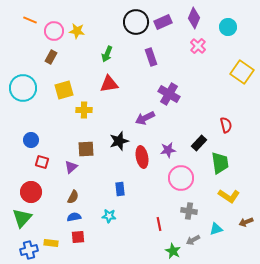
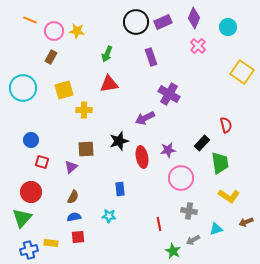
black rectangle at (199, 143): moved 3 px right
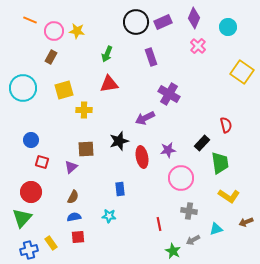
yellow rectangle at (51, 243): rotated 48 degrees clockwise
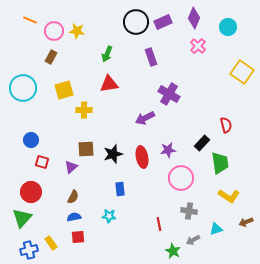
black star at (119, 141): moved 6 px left, 13 px down
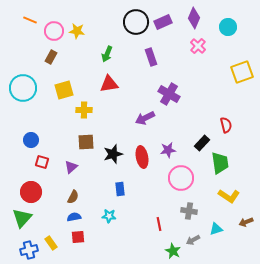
yellow square at (242, 72): rotated 35 degrees clockwise
brown square at (86, 149): moved 7 px up
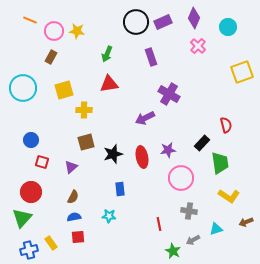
brown square at (86, 142): rotated 12 degrees counterclockwise
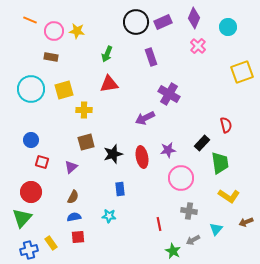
brown rectangle at (51, 57): rotated 72 degrees clockwise
cyan circle at (23, 88): moved 8 px right, 1 px down
cyan triangle at (216, 229): rotated 32 degrees counterclockwise
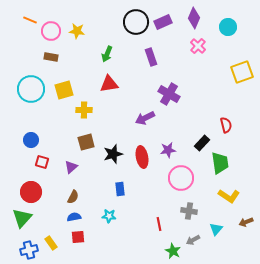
pink circle at (54, 31): moved 3 px left
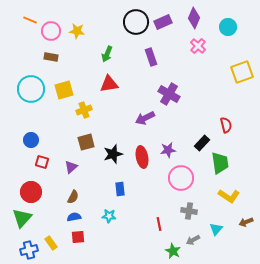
yellow cross at (84, 110): rotated 21 degrees counterclockwise
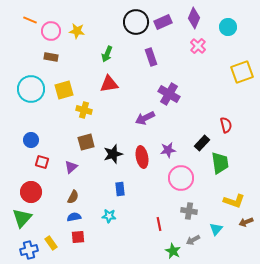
yellow cross at (84, 110): rotated 35 degrees clockwise
yellow L-shape at (229, 196): moved 5 px right, 5 px down; rotated 15 degrees counterclockwise
